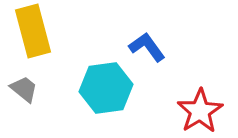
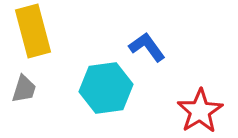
gray trapezoid: rotated 68 degrees clockwise
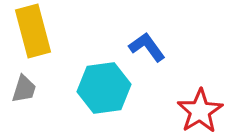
cyan hexagon: moved 2 px left
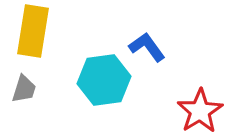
yellow rectangle: rotated 24 degrees clockwise
cyan hexagon: moved 8 px up
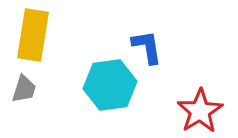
yellow rectangle: moved 4 px down
blue L-shape: rotated 27 degrees clockwise
cyan hexagon: moved 6 px right, 5 px down
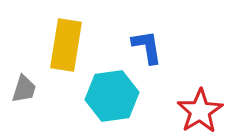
yellow rectangle: moved 33 px right, 10 px down
cyan hexagon: moved 2 px right, 11 px down
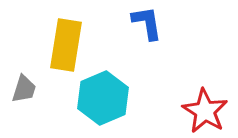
blue L-shape: moved 24 px up
cyan hexagon: moved 9 px left, 2 px down; rotated 15 degrees counterclockwise
red star: moved 5 px right; rotated 9 degrees counterclockwise
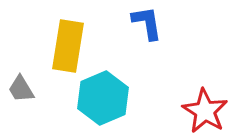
yellow rectangle: moved 2 px right, 1 px down
gray trapezoid: moved 3 px left; rotated 132 degrees clockwise
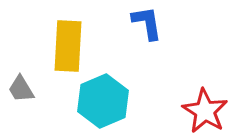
yellow rectangle: rotated 6 degrees counterclockwise
cyan hexagon: moved 3 px down
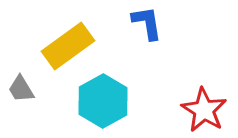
yellow rectangle: rotated 51 degrees clockwise
cyan hexagon: rotated 6 degrees counterclockwise
red star: moved 1 px left, 1 px up
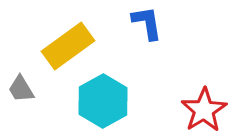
red star: rotated 9 degrees clockwise
